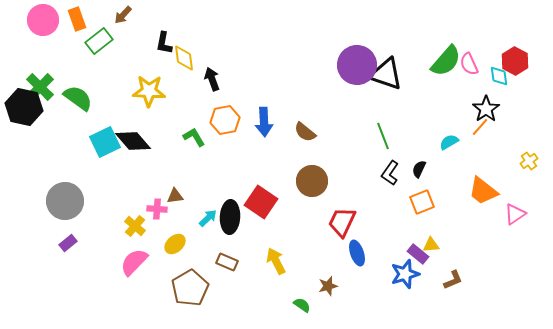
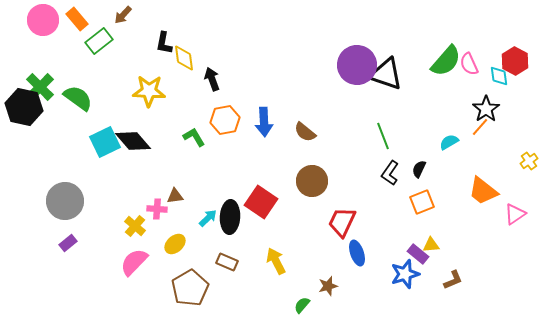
orange rectangle at (77, 19): rotated 20 degrees counterclockwise
green semicircle at (302, 305): rotated 84 degrees counterclockwise
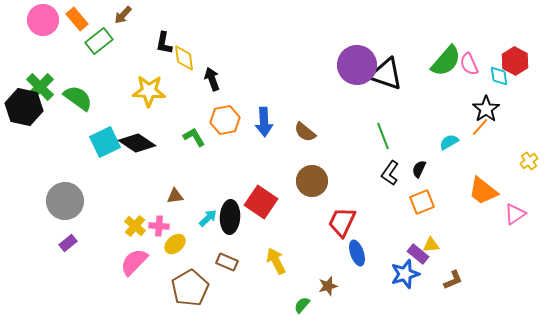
black diamond at (133, 141): moved 4 px right, 2 px down; rotated 15 degrees counterclockwise
pink cross at (157, 209): moved 2 px right, 17 px down
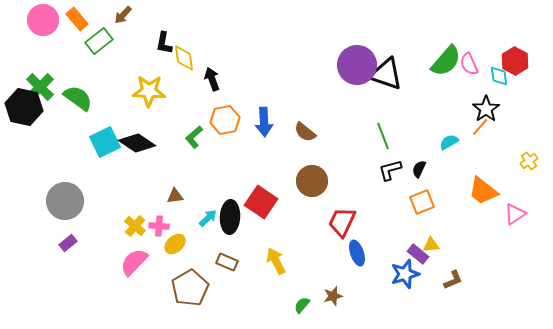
green L-shape at (194, 137): rotated 100 degrees counterclockwise
black L-shape at (390, 173): moved 3 px up; rotated 40 degrees clockwise
brown star at (328, 286): moved 5 px right, 10 px down
